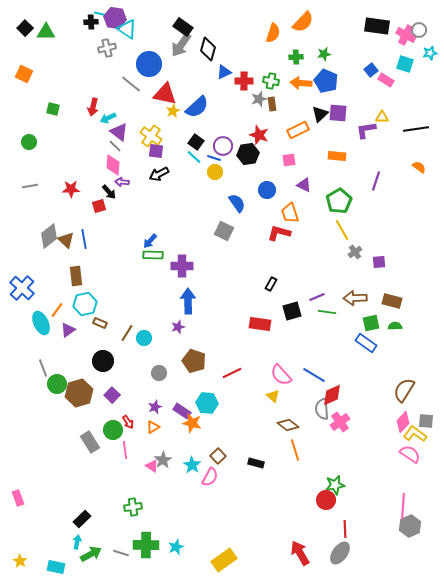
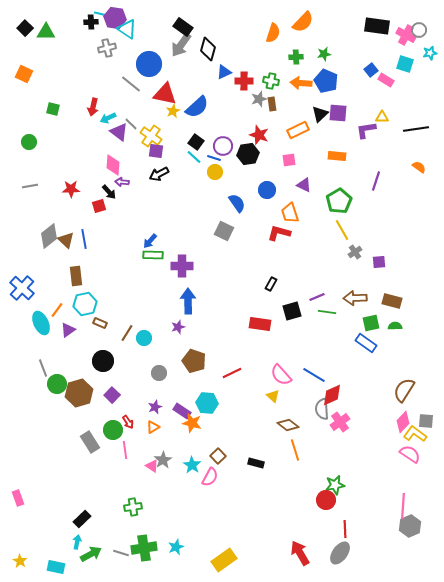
gray line at (115, 146): moved 16 px right, 22 px up
green cross at (146, 545): moved 2 px left, 3 px down; rotated 10 degrees counterclockwise
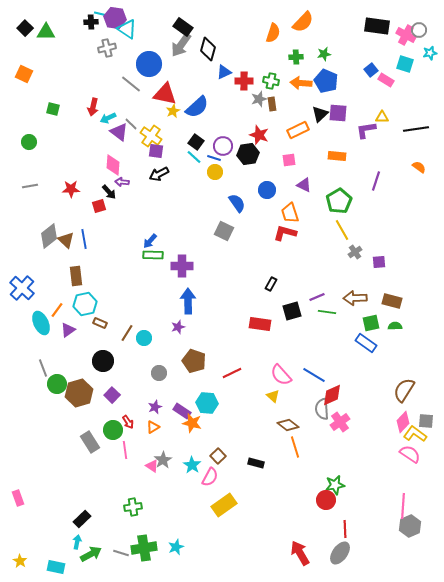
red L-shape at (279, 233): moved 6 px right
orange line at (295, 450): moved 3 px up
yellow rectangle at (224, 560): moved 55 px up
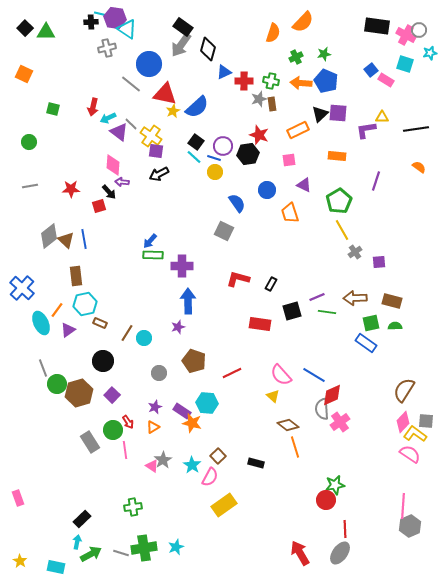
green cross at (296, 57): rotated 24 degrees counterclockwise
red L-shape at (285, 233): moved 47 px left, 46 px down
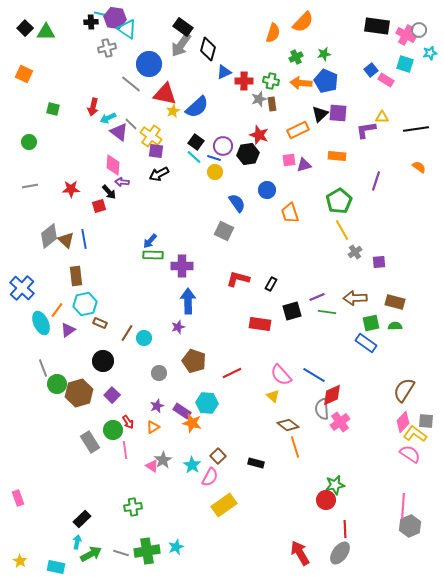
purple triangle at (304, 185): moved 20 px up; rotated 42 degrees counterclockwise
brown rectangle at (392, 301): moved 3 px right, 1 px down
purple star at (155, 407): moved 2 px right, 1 px up
green cross at (144, 548): moved 3 px right, 3 px down
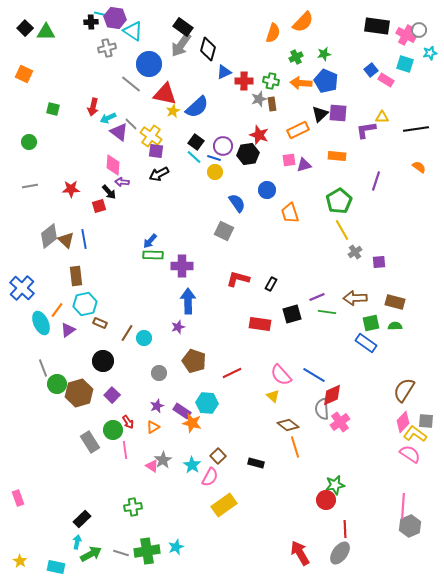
cyan triangle at (127, 29): moved 6 px right, 2 px down
black square at (292, 311): moved 3 px down
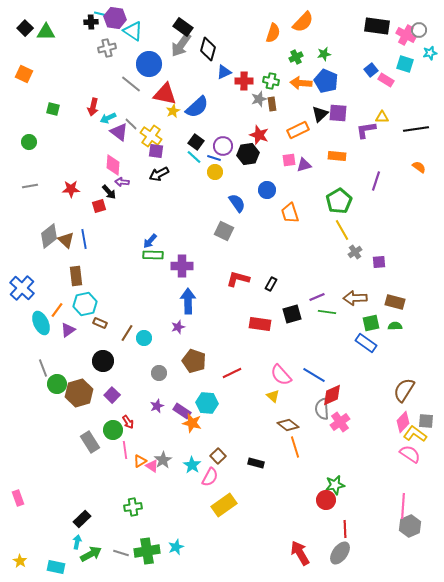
orange triangle at (153, 427): moved 13 px left, 34 px down
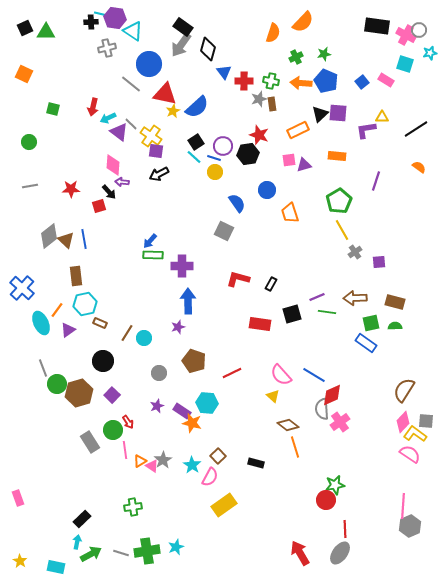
black square at (25, 28): rotated 21 degrees clockwise
blue square at (371, 70): moved 9 px left, 12 px down
blue triangle at (224, 72): rotated 42 degrees counterclockwise
black line at (416, 129): rotated 25 degrees counterclockwise
black square at (196, 142): rotated 21 degrees clockwise
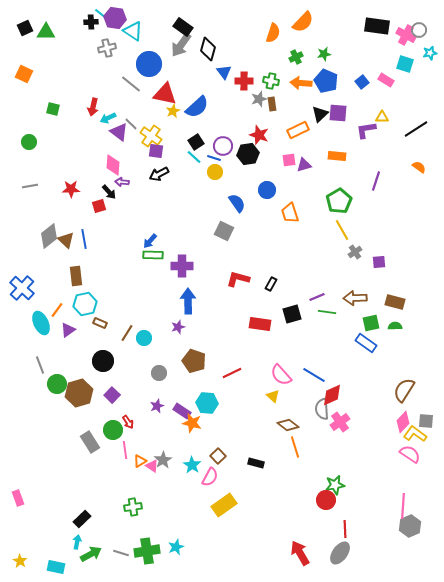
cyan line at (101, 14): rotated 24 degrees clockwise
gray line at (43, 368): moved 3 px left, 3 px up
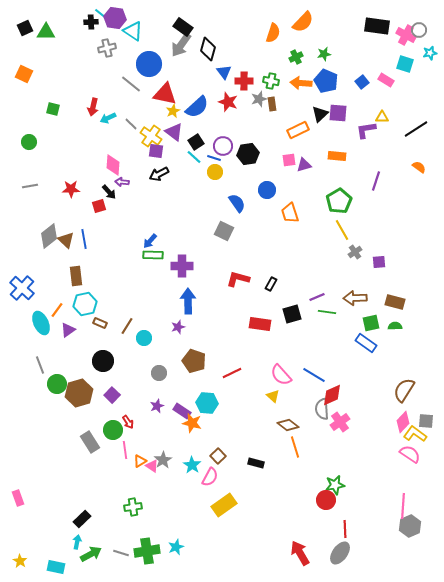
purple triangle at (119, 132): moved 55 px right
red star at (259, 135): moved 31 px left, 33 px up
brown line at (127, 333): moved 7 px up
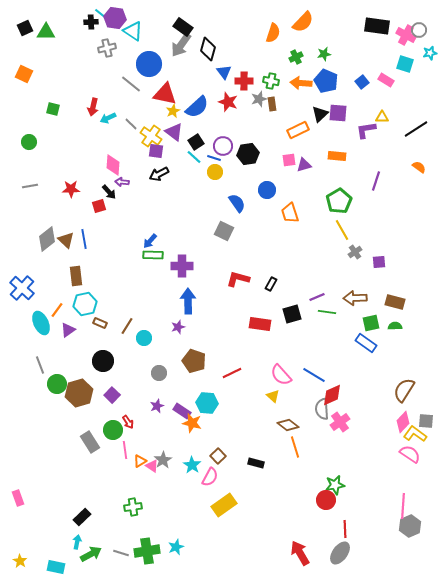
gray diamond at (49, 236): moved 2 px left, 3 px down
black rectangle at (82, 519): moved 2 px up
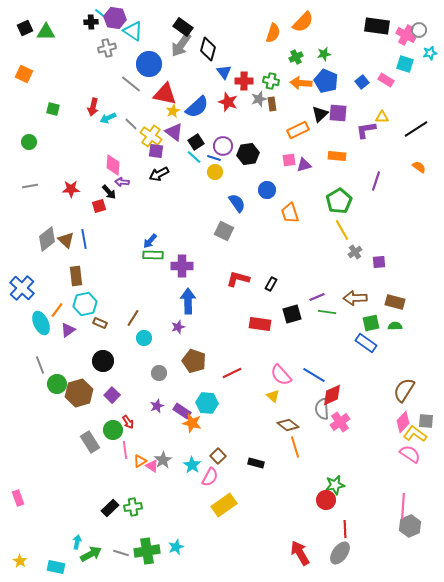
brown line at (127, 326): moved 6 px right, 8 px up
black rectangle at (82, 517): moved 28 px right, 9 px up
